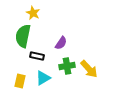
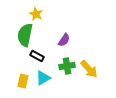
yellow star: moved 3 px right, 1 px down
green semicircle: moved 2 px right, 1 px up
purple semicircle: moved 3 px right, 3 px up
black rectangle: rotated 16 degrees clockwise
yellow rectangle: moved 3 px right
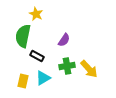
green semicircle: moved 2 px left, 1 px down
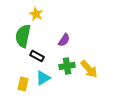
yellow rectangle: moved 3 px down
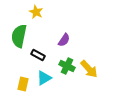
yellow star: moved 2 px up
green semicircle: moved 4 px left
black rectangle: moved 1 px right, 1 px up
green cross: rotated 35 degrees clockwise
cyan triangle: moved 1 px right
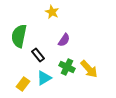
yellow star: moved 16 px right
black rectangle: rotated 24 degrees clockwise
green cross: moved 1 px down
yellow rectangle: rotated 24 degrees clockwise
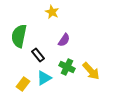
yellow arrow: moved 2 px right, 2 px down
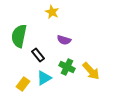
purple semicircle: rotated 72 degrees clockwise
